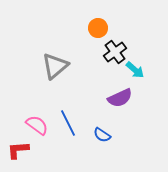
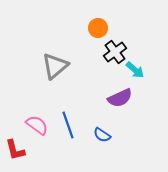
blue line: moved 2 px down; rotated 8 degrees clockwise
red L-shape: moved 3 px left; rotated 100 degrees counterclockwise
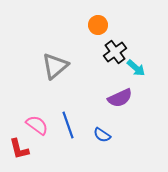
orange circle: moved 3 px up
cyan arrow: moved 1 px right, 2 px up
red L-shape: moved 4 px right, 1 px up
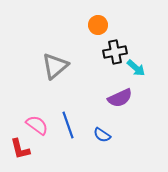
black cross: rotated 25 degrees clockwise
red L-shape: moved 1 px right
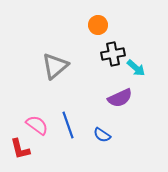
black cross: moved 2 px left, 2 px down
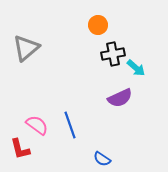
gray triangle: moved 29 px left, 18 px up
blue line: moved 2 px right
blue semicircle: moved 24 px down
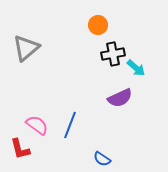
blue line: rotated 40 degrees clockwise
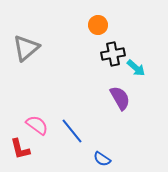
purple semicircle: rotated 95 degrees counterclockwise
blue line: moved 2 px right, 6 px down; rotated 60 degrees counterclockwise
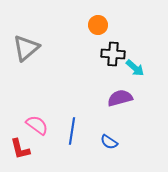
black cross: rotated 15 degrees clockwise
cyan arrow: moved 1 px left
purple semicircle: rotated 75 degrees counterclockwise
blue line: rotated 48 degrees clockwise
blue semicircle: moved 7 px right, 17 px up
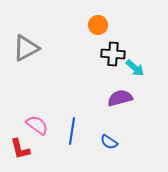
gray triangle: rotated 12 degrees clockwise
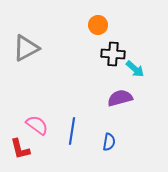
cyan arrow: moved 1 px down
blue semicircle: rotated 114 degrees counterclockwise
